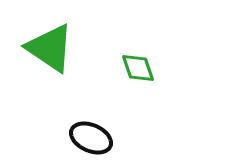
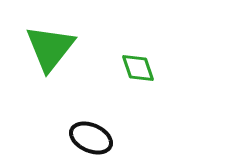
green triangle: rotated 34 degrees clockwise
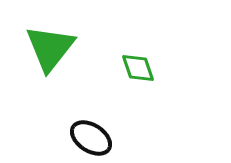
black ellipse: rotated 9 degrees clockwise
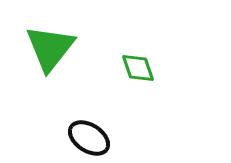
black ellipse: moved 2 px left
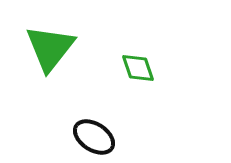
black ellipse: moved 5 px right, 1 px up
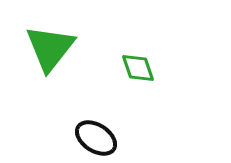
black ellipse: moved 2 px right, 1 px down
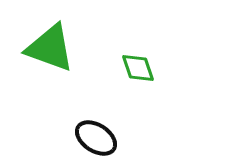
green triangle: rotated 48 degrees counterclockwise
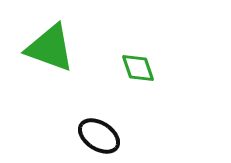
black ellipse: moved 3 px right, 2 px up
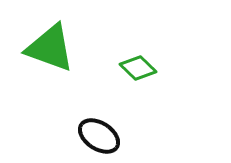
green diamond: rotated 27 degrees counterclockwise
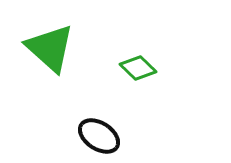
green triangle: rotated 22 degrees clockwise
